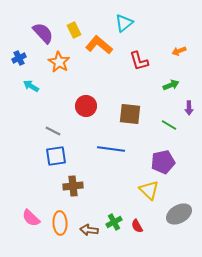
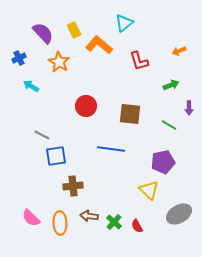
gray line: moved 11 px left, 4 px down
green cross: rotated 21 degrees counterclockwise
brown arrow: moved 14 px up
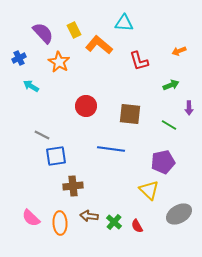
cyan triangle: rotated 42 degrees clockwise
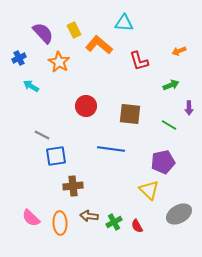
green cross: rotated 21 degrees clockwise
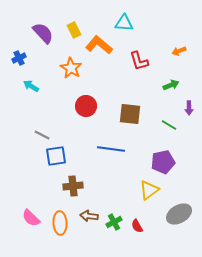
orange star: moved 12 px right, 6 px down
yellow triangle: rotated 40 degrees clockwise
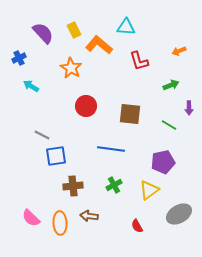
cyan triangle: moved 2 px right, 4 px down
green cross: moved 37 px up
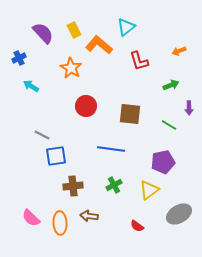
cyan triangle: rotated 42 degrees counterclockwise
red semicircle: rotated 24 degrees counterclockwise
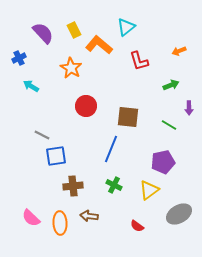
brown square: moved 2 px left, 3 px down
blue line: rotated 76 degrees counterclockwise
green cross: rotated 35 degrees counterclockwise
